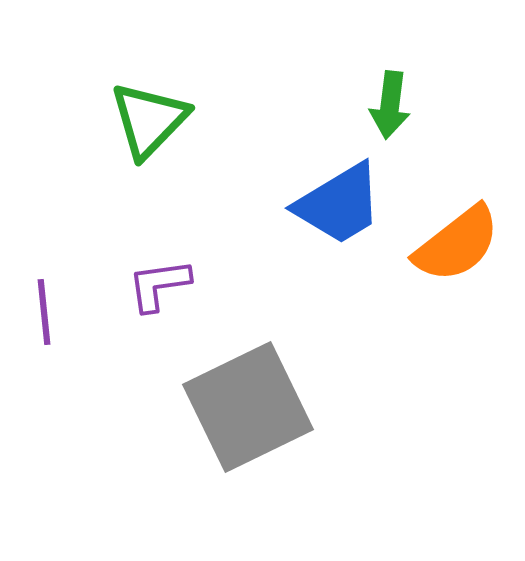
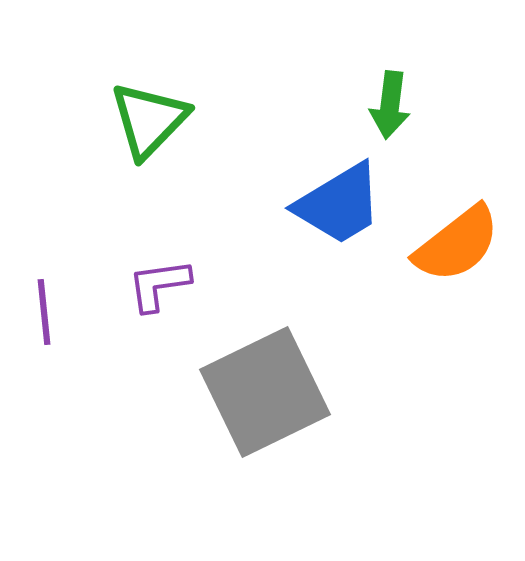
gray square: moved 17 px right, 15 px up
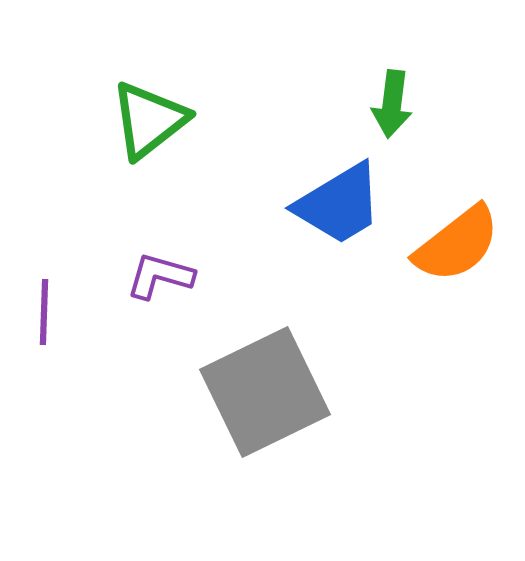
green arrow: moved 2 px right, 1 px up
green triangle: rotated 8 degrees clockwise
purple L-shape: moved 1 px right, 9 px up; rotated 24 degrees clockwise
purple line: rotated 8 degrees clockwise
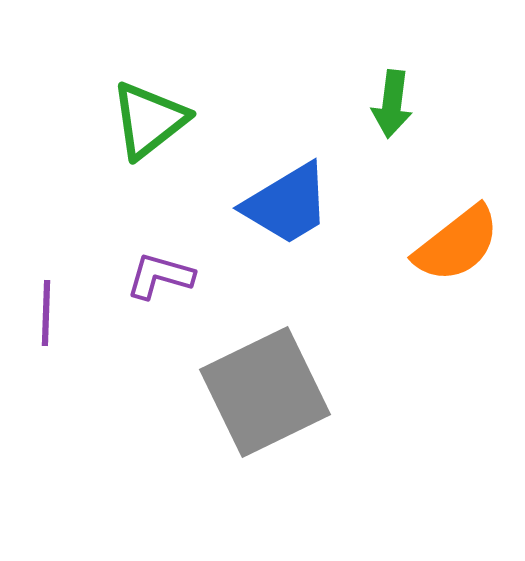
blue trapezoid: moved 52 px left
purple line: moved 2 px right, 1 px down
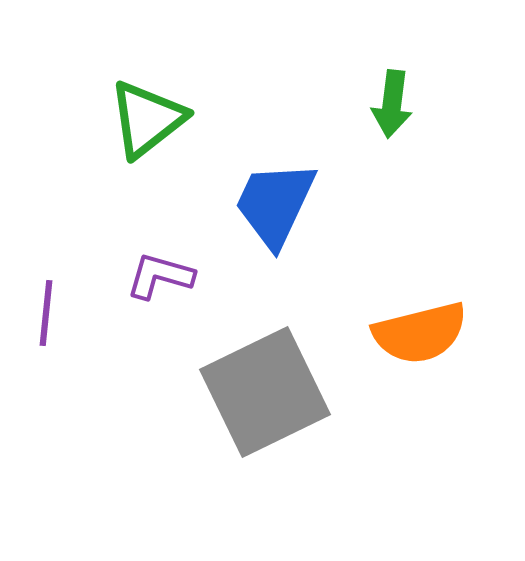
green triangle: moved 2 px left, 1 px up
blue trapezoid: moved 12 px left; rotated 146 degrees clockwise
orange semicircle: moved 37 px left, 89 px down; rotated 24 degrees clockwise
purple line: rotated 4 degrees clockwise
